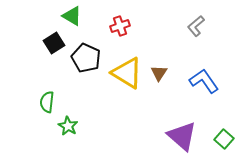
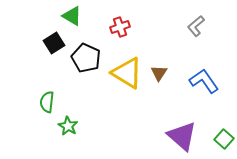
red cross: moved 1 px down
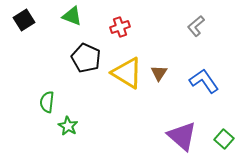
green triangle: rotated 10 degrees counterclockwise
black square: moved 30 px left, 23 px up
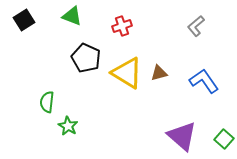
red cross: moved 2 px right, 1 px up
brown triangle: rotated 42 degrees clockwise
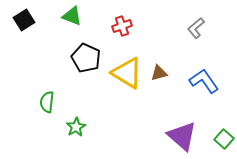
gray L-shape: moved 2 px down
green star: moved 8 px right, 1 px down; rotated 12 degrees clockwise
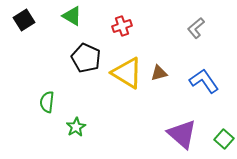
green triangle: rotated 10 degrees clockwise
purple triangle: moved 2 px up
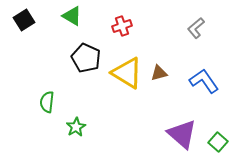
green square: moved 6 px left, 3 px down
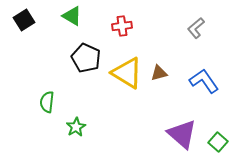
red cross: rotated 12 degrees clockwise
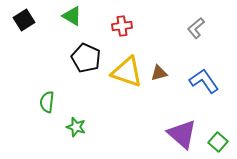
yellow triangle: moved 1 px up; rotated 12 degrees counterclockwise
green star: rotated 24 degrees counterclockwise
